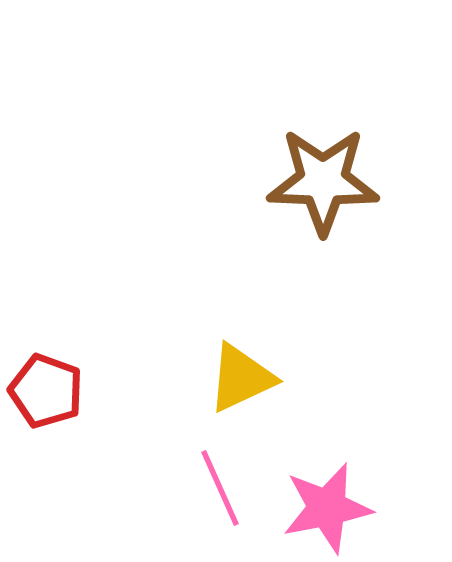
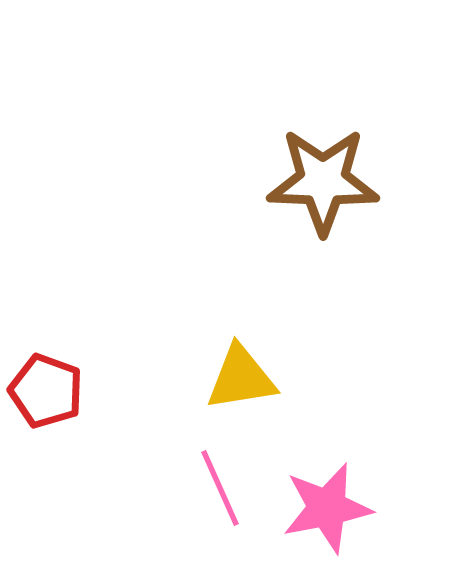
yellow triangle: rotated 16 degrees clockwise
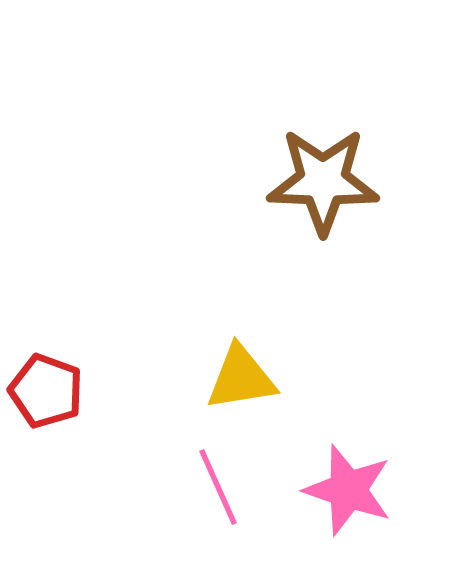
pink line: moved 2 px left, 1 px up
pink star: moved 21 px right, 18 px up; rotated 30 degrees clockwise
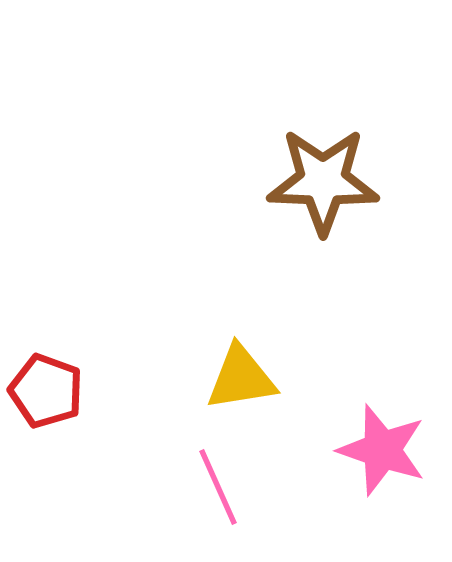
pink star: moved 34 px right, 40 px up
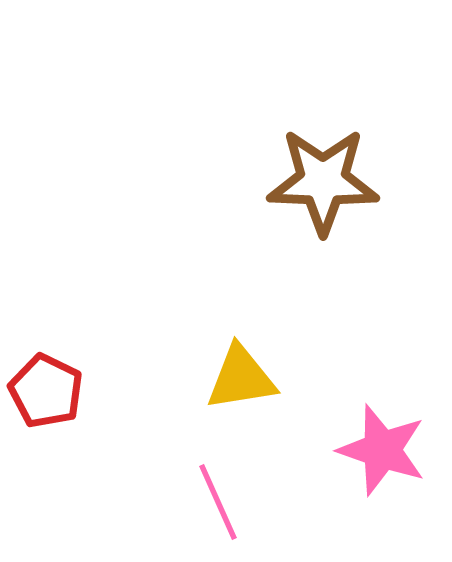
red pentagon: rotated 6 degrees clockwise
pink line: moved 15 px down
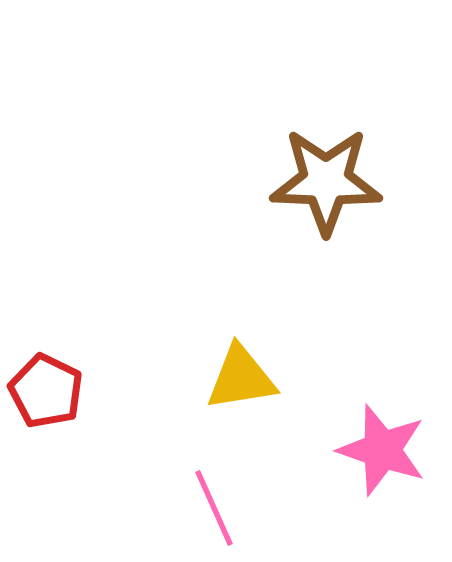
brown star: moved 3 px right
pink line: moved 4 px left, 6 px down
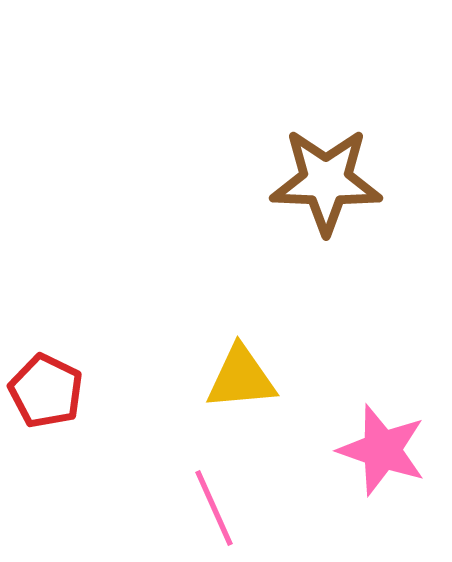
yellow triangle: rotated 4 degrees clockwise
